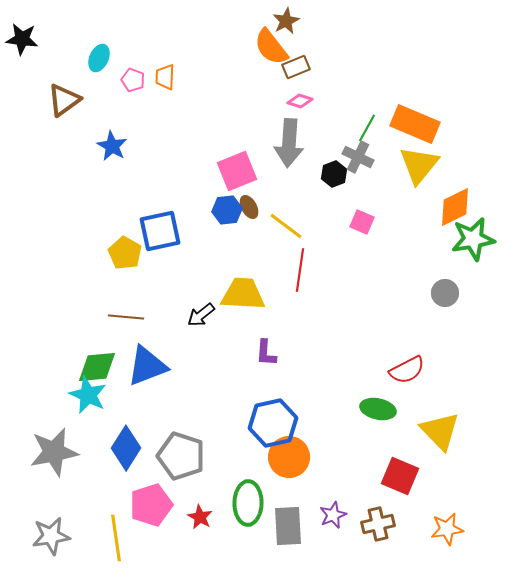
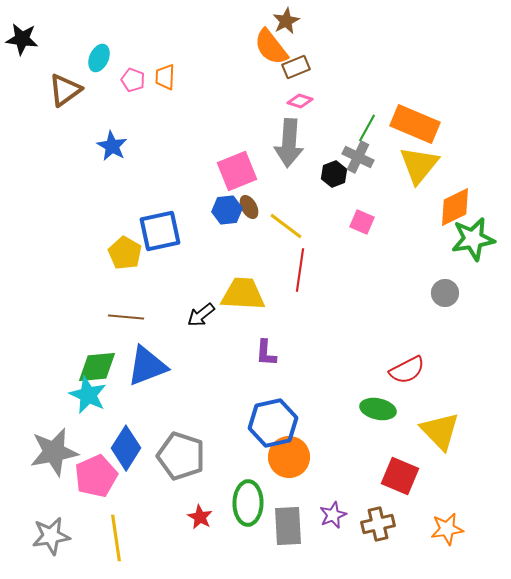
brown triangle at (64, 100): moved 1 px right, 10 px up
pink pentagon at (151, 505): moved 55 px left, 29 px up; rotated 6 degrees counterclockwise
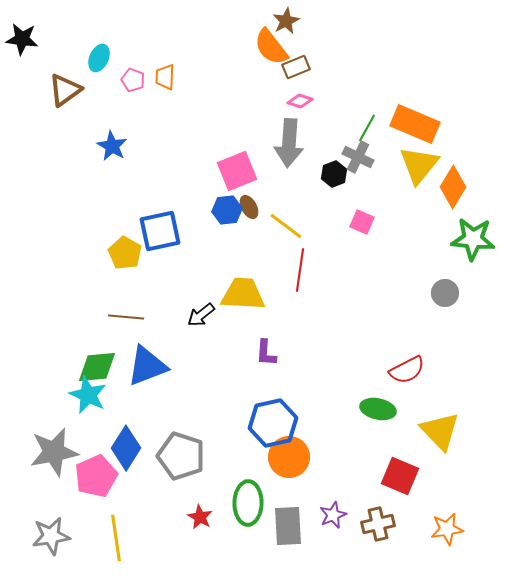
orange diamond at (455, 207): moved 2 px left, 20 px up; rotated 33 degrees counterclockwise
green star at (473, 239): rotated 15 degrees clockwise
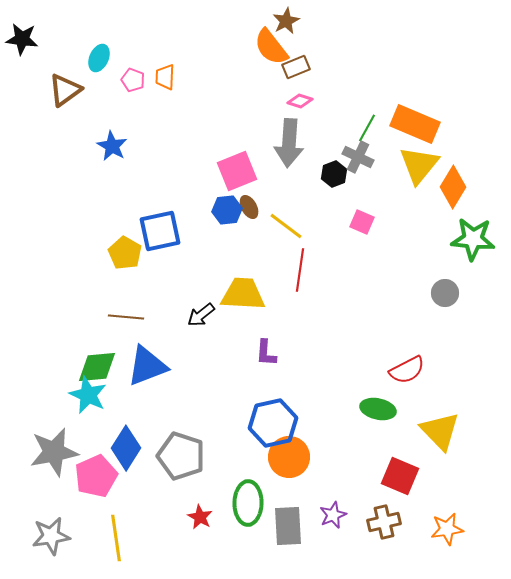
brown cross at (378, 524): moved 6 px right, 2 px up
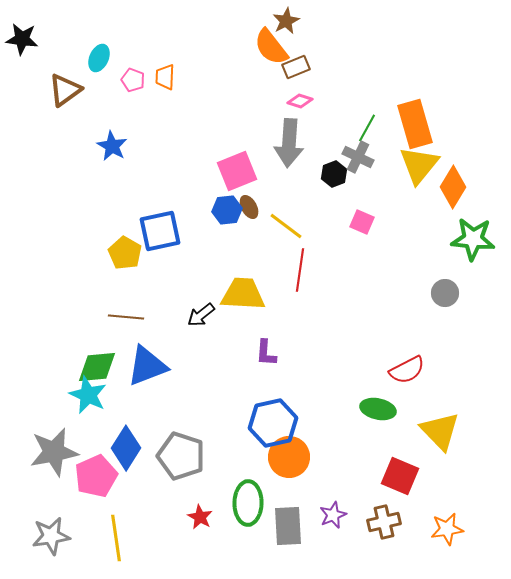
orange rectangle at (415, 124): rotated 51 degrees clockwise
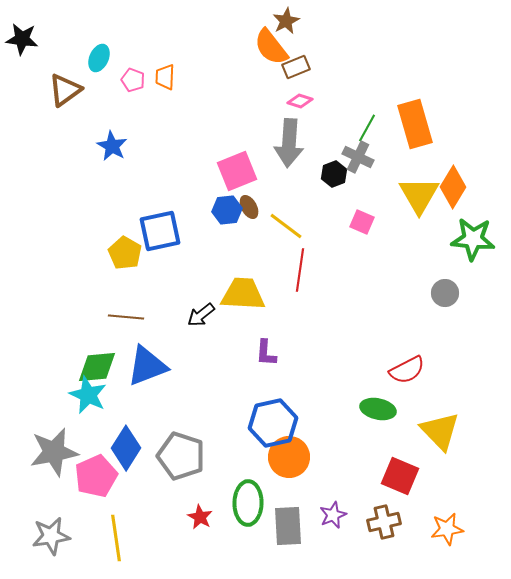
yellow triangle at (419, 165): moved 30 px down; rotated 9 degrees counterclockwise
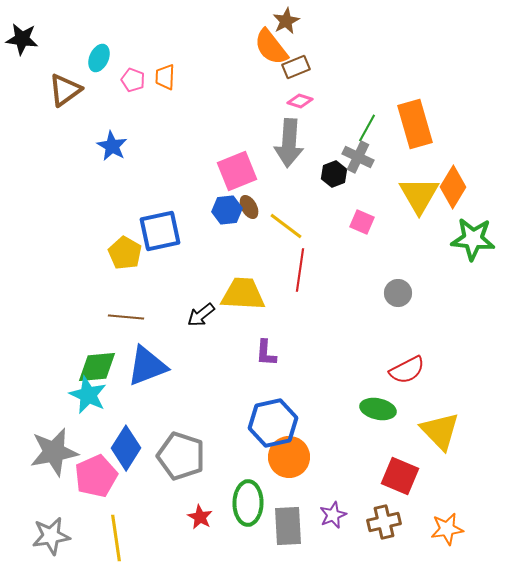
gray circle at (445, 293): moved 47 px left
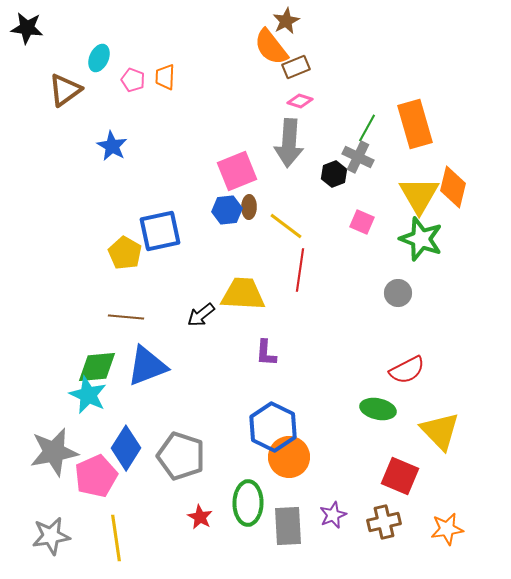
black star at (22, 39): moved 5 px right, 11 px up
orange diamond at (453, 187): rotated 18 degrees counterclockwise
brown ellipse at (249, 207): rotated 30 degrees clockwise
green star at (473, 239): moved 52 px left; rotated 15 degrees clockwise
blue hexagon at (273, 423): moved 4 px down; rotated 21 degrees counterclockwise
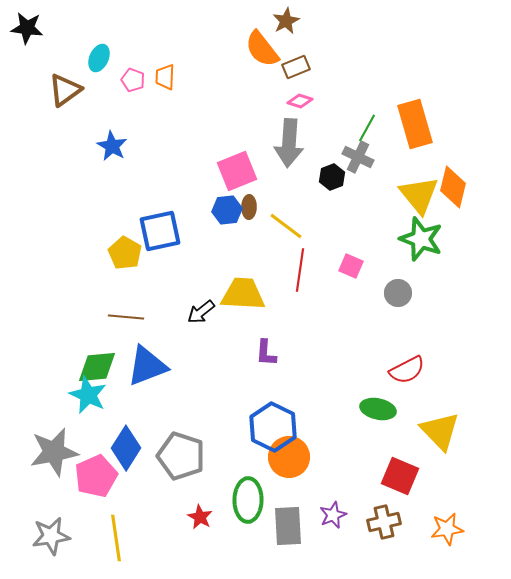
orange semicircle at (271, 47): moved 9 px left, 2 px down
black hexagon at (334, 174): moved 2 px left, 3 px down
yellow triangle at (419, 195): rotated 9 degrees counterclockwise
pink square at (362, 222): moved 11 px left, 44 px down
black arrow at (201, 315): moved 3 px up
green ellipse at (248, 503): moved 3 px up
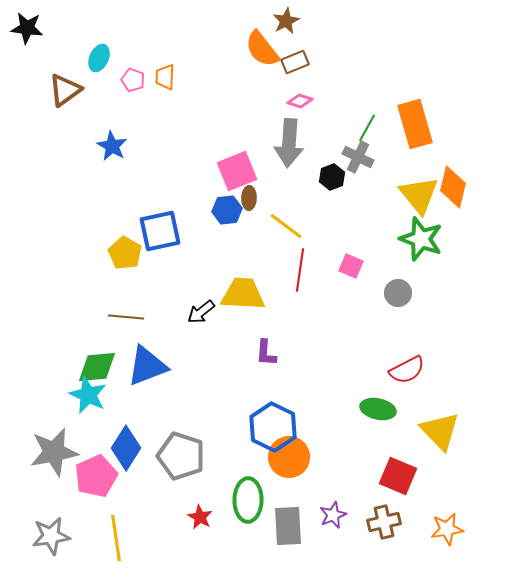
brown rectangle at (296, 67): moved 1 px left, 5 px up
brown ellipse at (249, 207): moved 9 px up
red square at (400, 476): moved 2 px left
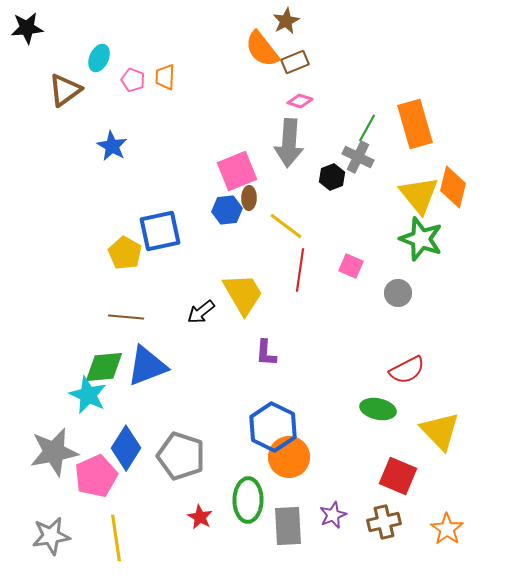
black star at (27, 28): rotated 12 degrees counterclockwise
yellow trapezoid at (243, 294): rotated 57 degrees clockwise
green diamond at (97, 367): moved 7 px right
orange star at (447, 529): rotated 28 degrees counterclockwise
